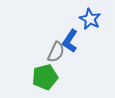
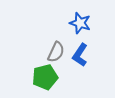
blue star: moved 10 px left, 4 px down; rotated 10 degrees counterclockwise
blue L-shape: moved 10 px right, 14 px down
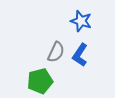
blue star: moved 1 px right, 2 px up
green pentagon: moved 5 px left, 4 px down
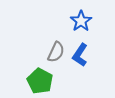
blue star: rotated 20 degrees clockwise
green pentagon: rotated 30 degrees counterclockwise
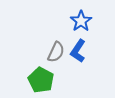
blue L-shape: moved 2 px left, 4 px up
green pentagon: moved 1 px right, 1 px up
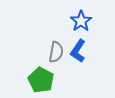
gray semicircle: rotated 15 degrees counterclockwise
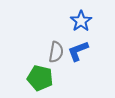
blue L-shape: rotated 35 degrees clockwise
green pentagon: moved 1 px left, 2 px up; rotated 15 degrees counterclockwise
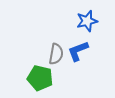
blue star: moved 6 px right; rotated 20 degrees clockwise
gray semicircle: moved 2 px down
